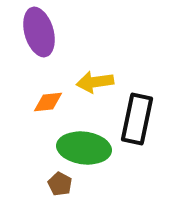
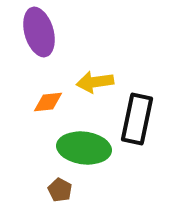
brown pentagon: moved 6 px down
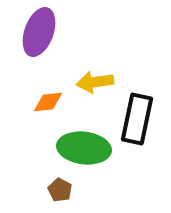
purple ellipse: rotated 36 degrees clockwise
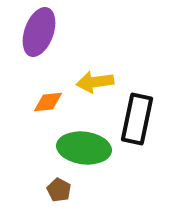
brown pentagon: moved 1 px left
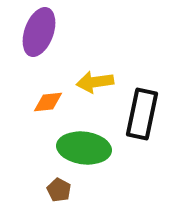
black rectangle: moved 5 px right, 5 px up
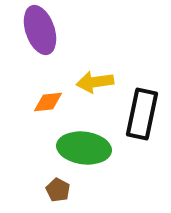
purple ellipse: moved 1 px right, 2 px up; rotated 39 degrees counterclockwise
brown pentagon: moved 1 px left
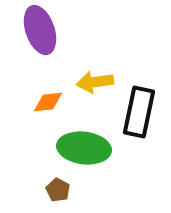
black rectangle: moved 3 px left, 2 px up
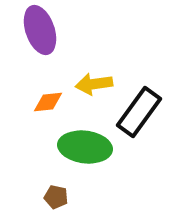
yellow arrow: moved 1 px left, 2 px down
black rectangle: rotated 24 degrees clockwise
green ellipse: moved 1 px right, 1 px up
brown pentagon: moved 2 px left, 7 px down; rotated 15 degrees counterclockwise
